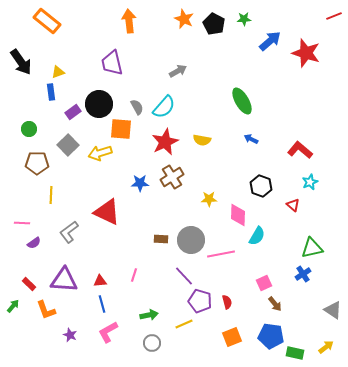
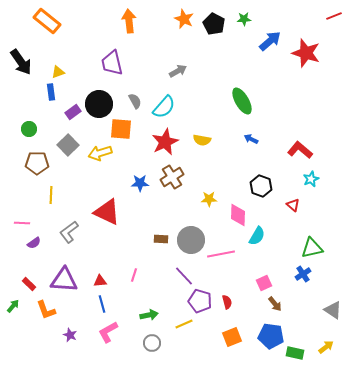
gray semicircle at (137, 107): moved 2 px left, 6 px up
cyan star at (310, 182): moved 1 px right, 3 px up
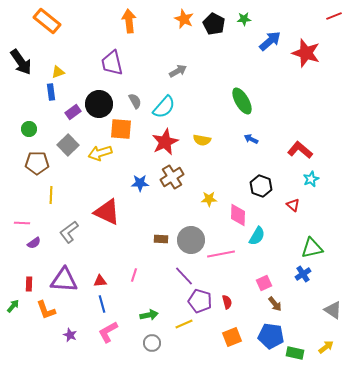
red rectangle at (29, 284): rotated 48 degrees clockwise
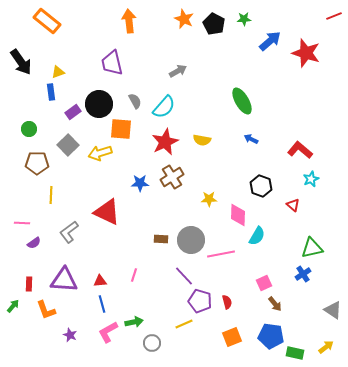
green arrow at (149, 315): moved 15 px left, 7 px down
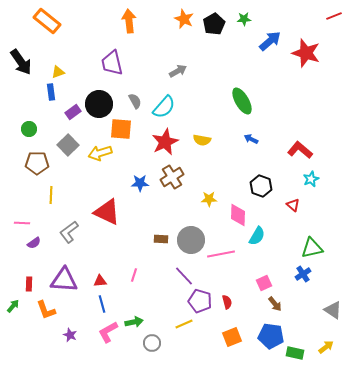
black pentagon at (214, 24): rotated 15 degrees clockwise
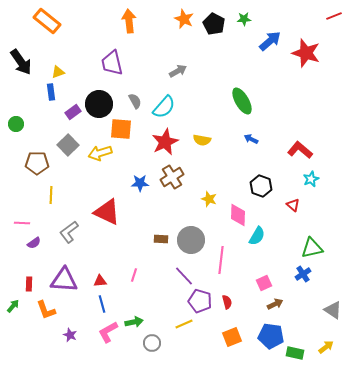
black pentagon at (214, 24): rotated 15 degrees counterclockwise
green circle at (29, 129): moved 13 px left, 5 px up
yellow star at (209, 199): rotated 21 degrees clockwise
pink line at (221, 254): moved 6 px down; rotated 72 degrees counterclockwise
brown arrow at (275, 304): rotated 77 degrees counterclockwise
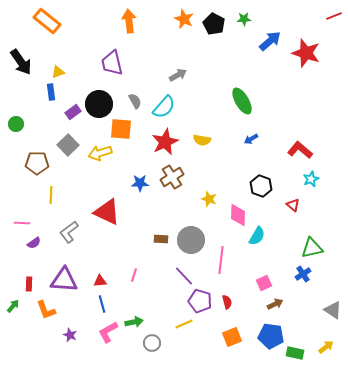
gray arrow at (178, 71): moved 4 px down
blue arrow at (251, 139): rotated 56 degrees counterclockwise
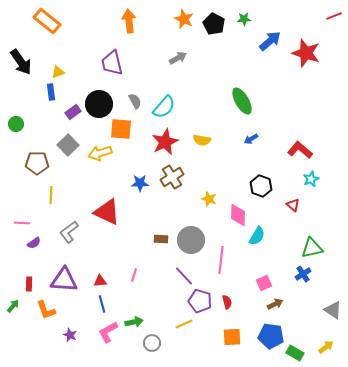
gray arrow at (178, 75): moved 17 px up
orange square at (232, 337): rotated 18 degrees clockwise
green rectangle at (295, 353): rotated 18 degrees clockwise
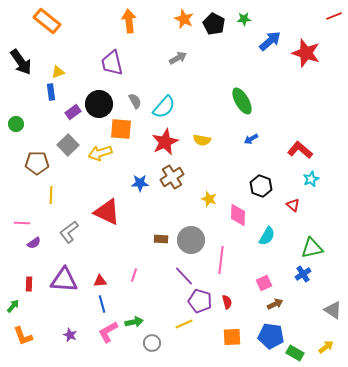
cyan semicircle at (257, 236): moved 10 px right
orange L-shape at (46, 310): moved 23 px left, 26 px down
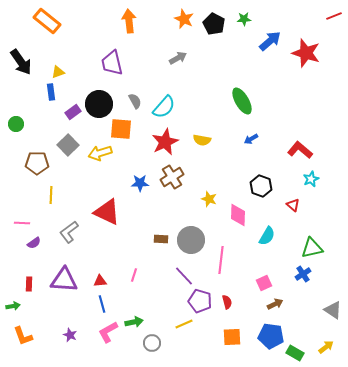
green arrow at (13, 306): rotated 40 degrees clockwise
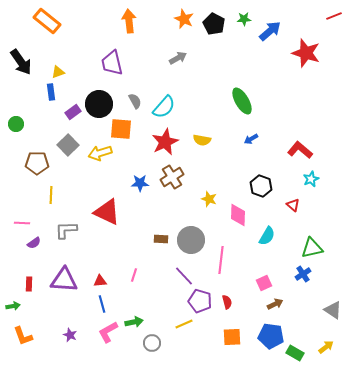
blue arrow at (270, 41): moved 10 px up
gray L-shape at (69, 232): moved 3 px left, 2 px up; rotated 35 degrees clockwise
